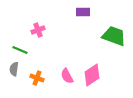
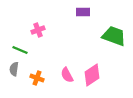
pink semicircle: moved 1 px up
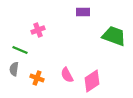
pink diamond: moved 6 px down
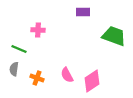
pink cross: rotated 24 degrees clockwise
green line: moved 1 px left, 1 px up
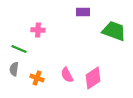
green trapezoid: moved 5 px up
pink diamond: moved 1 px right, 3 px up
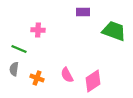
pink diamond: moved 3 px down
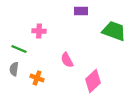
purple rectangle: moved 2 px left, 1 px up
pink cross: moved 1 px right, 1 px down
pink semicircle: moved 15 px up
pink diamond: rotated 10 degrees counterclockwise
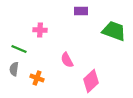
pink cross: moved 1 px right, 1 px up
pink diamond: moved 2 px left
